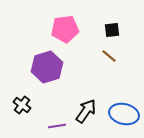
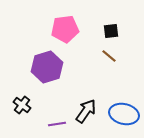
black square: moved 1 px left, 1 px down
purple line: moved 2 px up
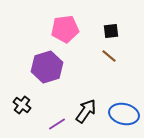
purple line: rotated 24 degrees counterclockwise
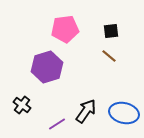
blue ellipse: moved 1 px up
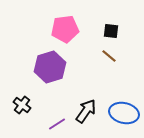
black square: rotated 14 degrees clockwise
purple hexagon: moved 3 px right
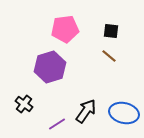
black cross: moved 2 px right, 1 px up
